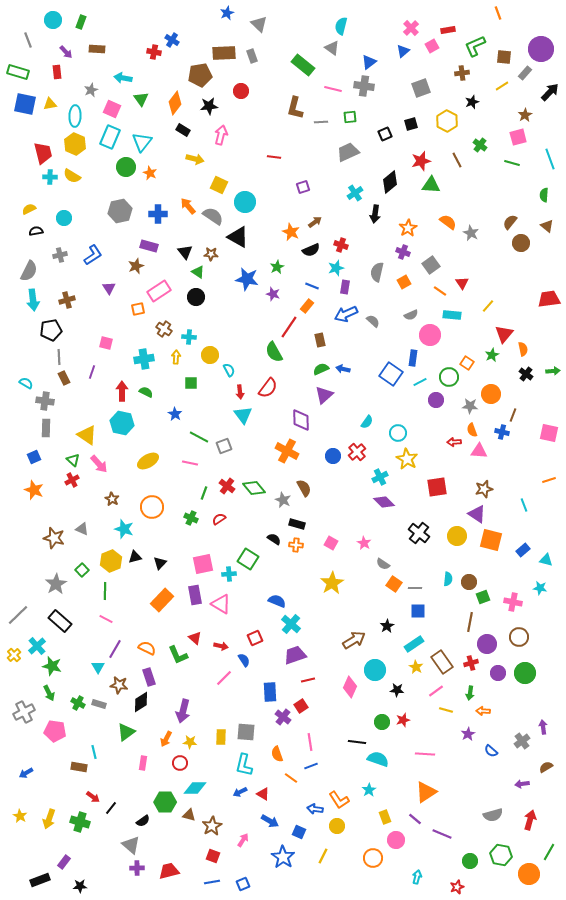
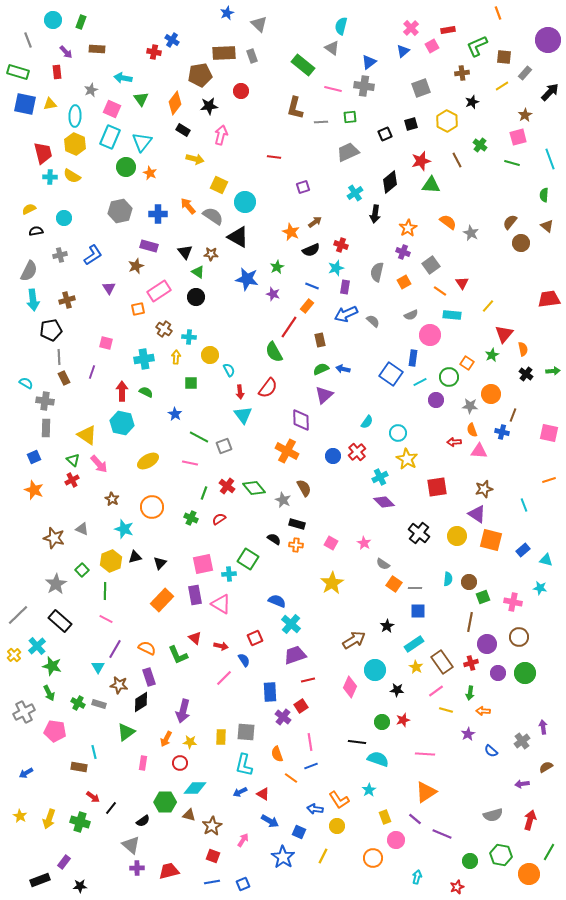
green L-shape at (475, 46): moved 2 px right
purple circle at (541, 49): moved 7 px right, 9 px up
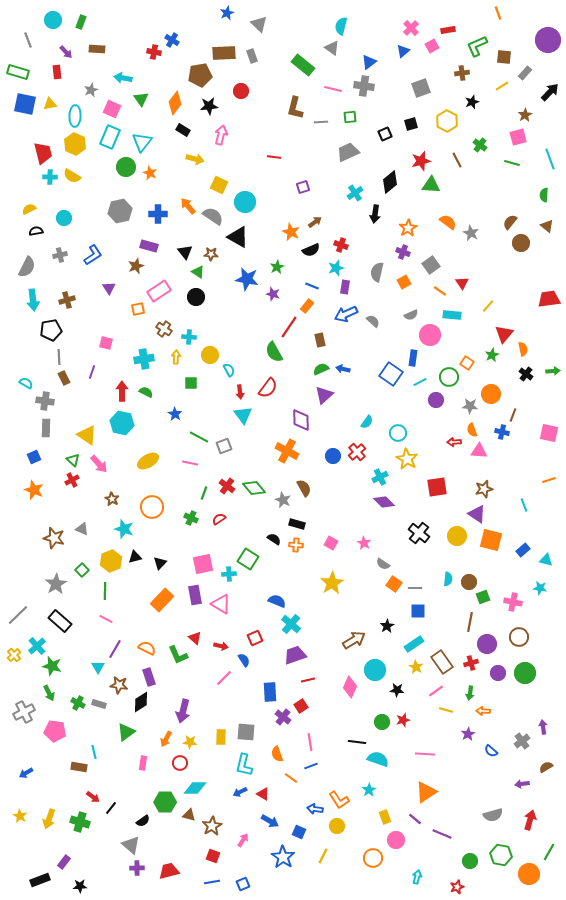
gray semicircle at (29, 271): moved 2 px left, 4 px up
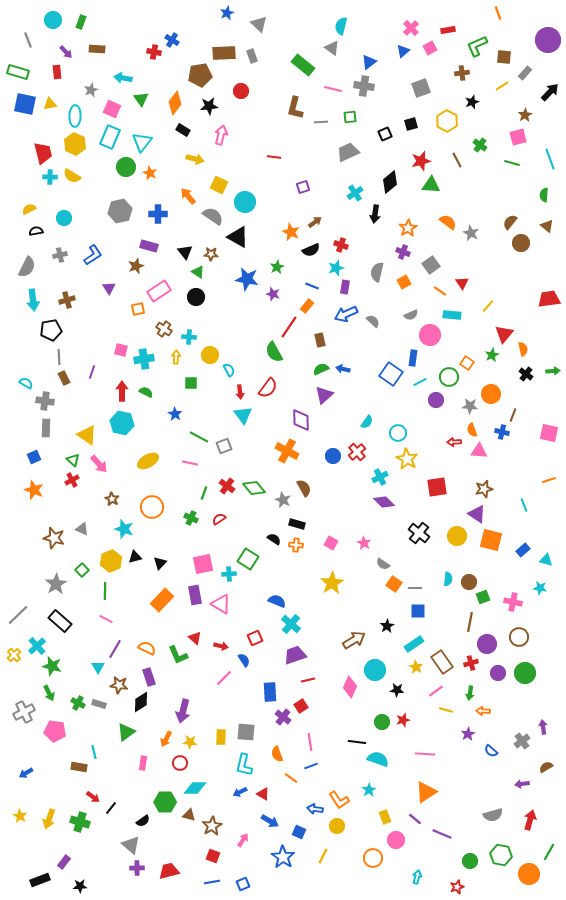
pink square at (432, 46): moved 2 px left, 2 px down
orange arrow at (188, 206): moved 10 px up
pink square at (106, 343): moved 15 px right, 7 px down
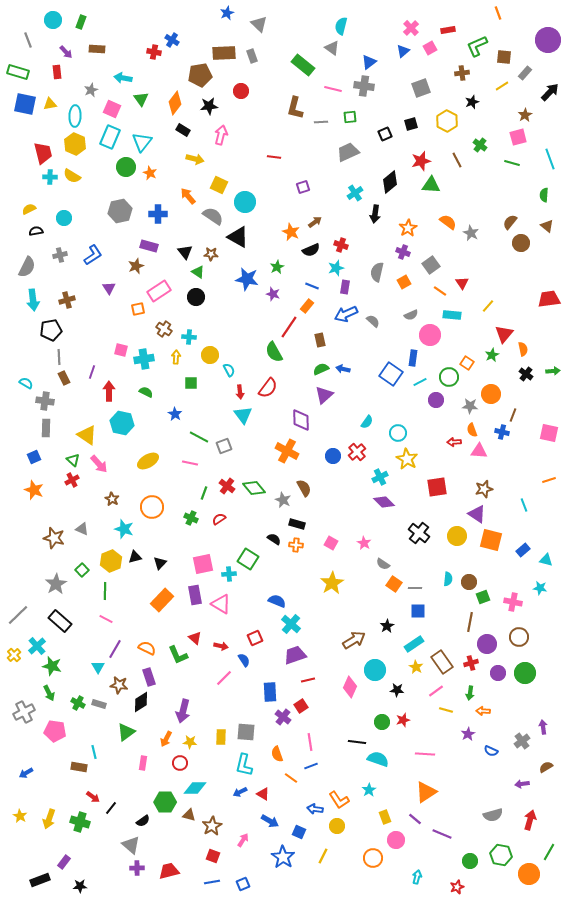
red arrow at (122, 391): moved 13 px left
blue semicircle at (491, 751): rotated 16 degrees counterclockwise
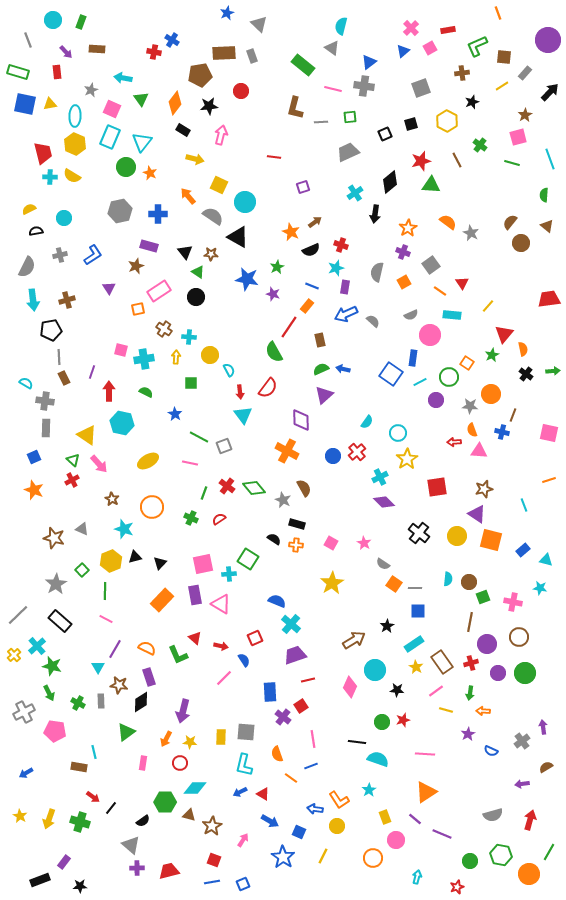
yellow star at (407, 459): rotated 10 degrees clockwise
gray rectangle at (99, 704): moved 2 px right, 3 px up; rotated 72 degrees clockwise
pink line at (310, 742): moved 3 px right, 3 px up
red square at (213, 856): moved 1 px right, 4 px down
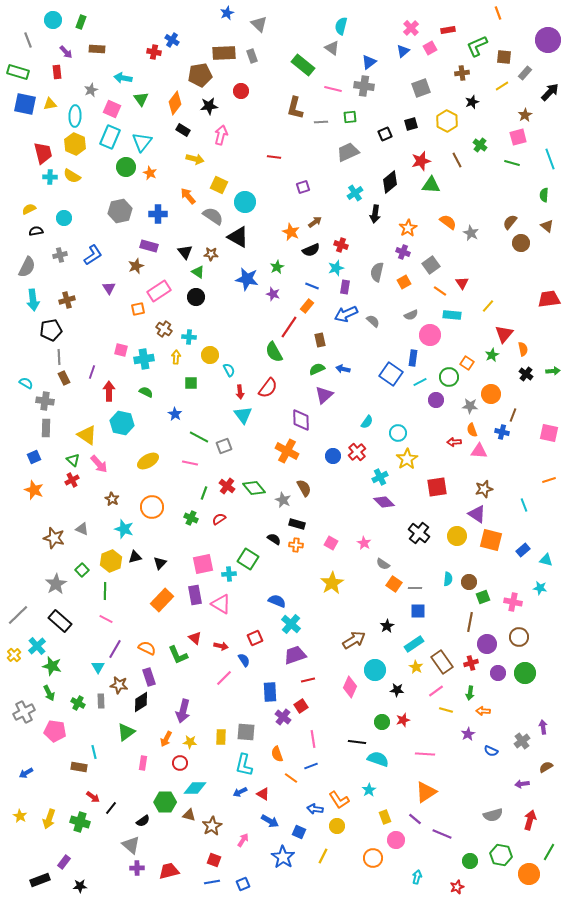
green semicircle at (321, 369): moved 4 px left
